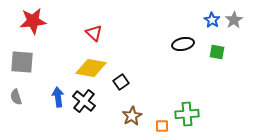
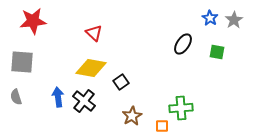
blue star: moved 2 px left, 2 px up
black ellipse: rotated 45 degrees counterclockwise
green cross: moved 6 px left, 6 px up
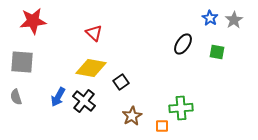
blue arrow: rotated 144 degrees counterclockwise
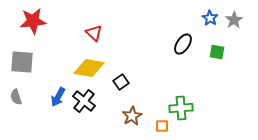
yellow diamond: moved 2 px left
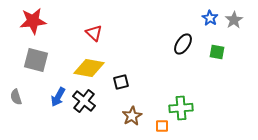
gray square: moved 14 px right, 2 px up; rotated 10 degrees clockwise
black square: rotated 21 degrees clockwise
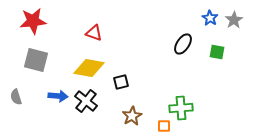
red triangle: rotated 24 degrees counterclockwise
blue arrow: moved 1 px up; rotated 114 degrees counterclockwise
black cross: moved 2 px right
orange square: moved 2 px right
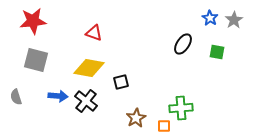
brown star: moved 4 px right, 2 px down
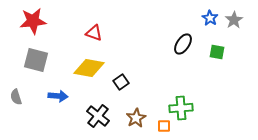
black square: rotated 21 degrees counterclockwise
black cross: moved 12 px right, 15 px down
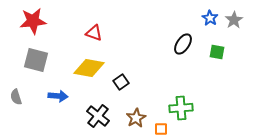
orange square: moved 3 px left, 3 px down
